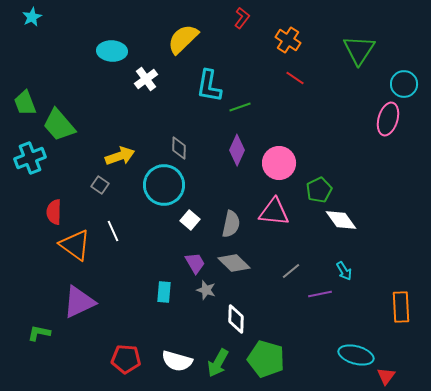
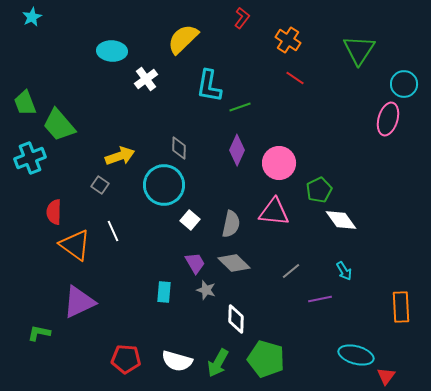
purple line at (320, 294): moved 5 px down
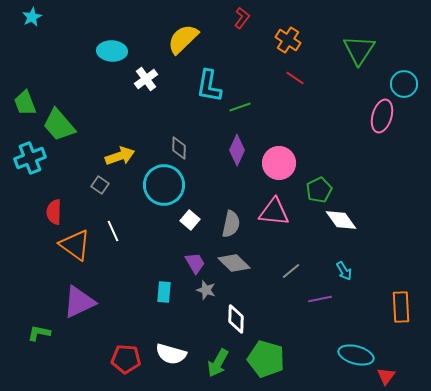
pink ellipse at (388, 119): moved 6 px left, 3 px up
white semicircle at (177, 361): moved 6 px left, 7 px up
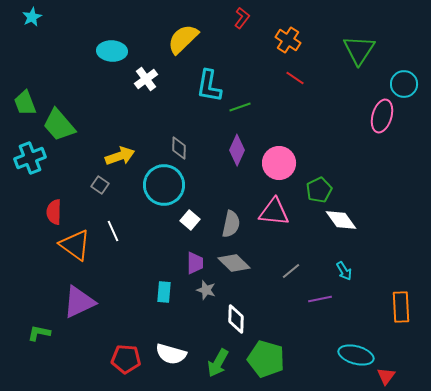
purple trapezoid at (195, 263): rotated 30 degrees clockwise
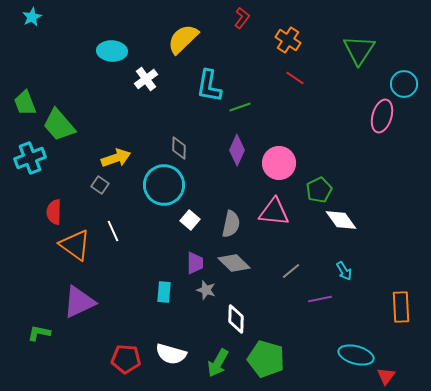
yellow arrow at (120, 156): moved 4 px left, 2 px down
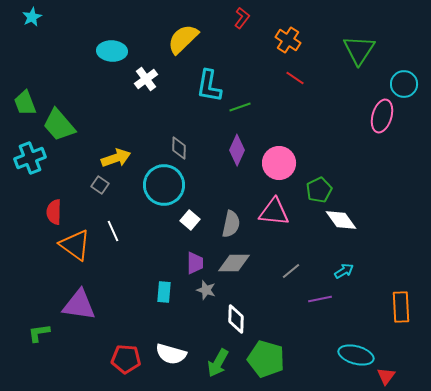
gray diamond at (234, 263): rotated 44 degrees counterclockwise
cyan arrow at (344, 271): rotated 90 degrees counterclockwise
purple triangle at (79, 302): moved 3 px down; rotated 33 degrees clockwise
green L-shape at (39, 333): rotated 20 degrees counterclockwise
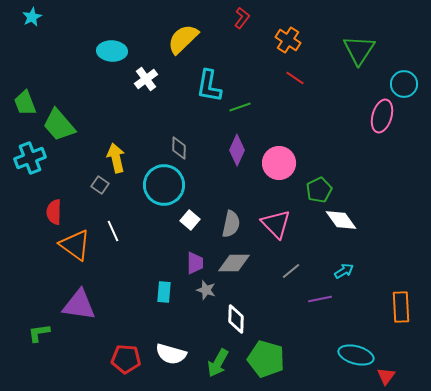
yellow arrow at (116, 158): rotated 84 degrees counterclockwise
pink triangle at (274, 212): moved 2 px right, 12 px down; rotated 40 degrees clockwise
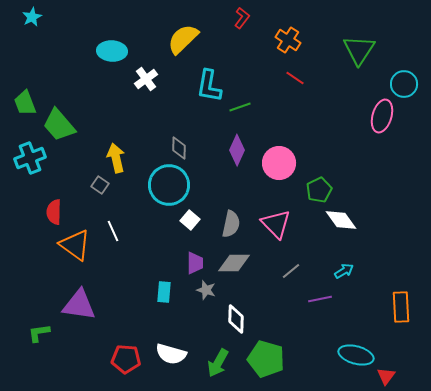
cyan circle at (164, 185): moved 5 px right
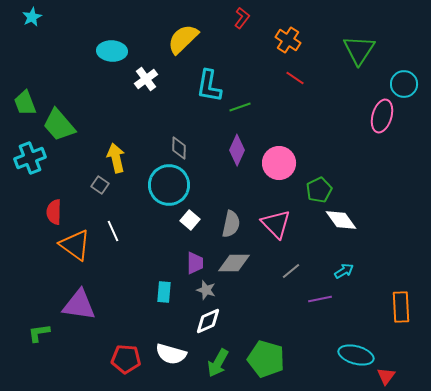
white diamond at (236, 319): moved 28 px left, 2 px down; rotated 64 degrees clockwise
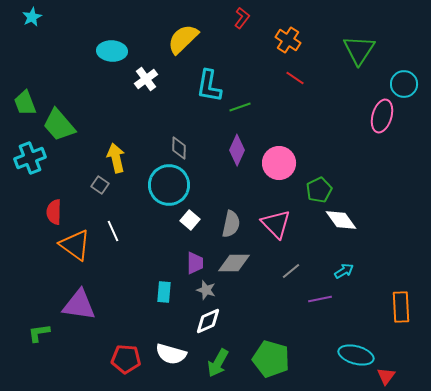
green pentagon at (266, 359): moved 5 px right
